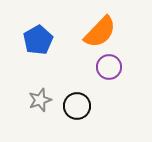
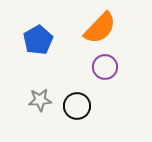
orange semicircle: moved 4 px up
purple circle: moved 4 px left
gray star: rotated 15 degrees clockwise
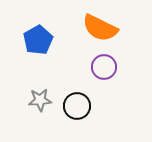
orange semicircle: rotated 72 degrees clockwise
purple circle: moved 1 px left
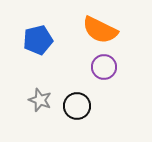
orange semicircle: moved 2 px down
blue pentagon: rotated 16 degrees clockwise
gray star: rotated 25 degrees clockwise
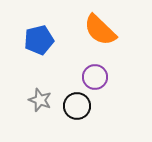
orange semicircle: rotated 18 degrees clockwise
blue pentagon: moved 1 px right
purple circle: moved 9 px left, 10 px down
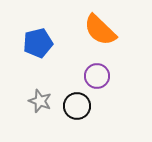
blue pentagon: moved 1 px left, 3 px down
purple circle: moved 2 px right, 1 px up
gray star: moved 1 px down
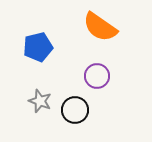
orange semicircle: moved 3 px up; rotated 9 degrees counterclockwise
blue pentagon: moved 4 px down
black circle: moved 2 px left, 4 px down
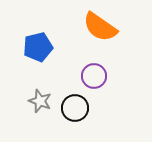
purple circle: moved 3 px left
black circle: moved 2 px up
